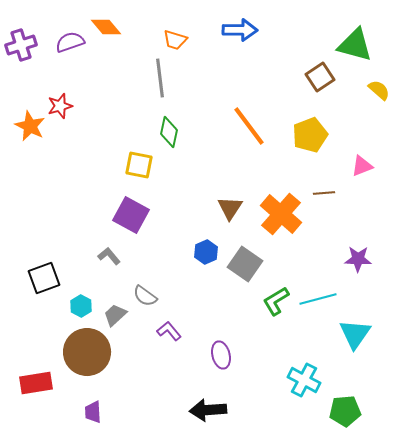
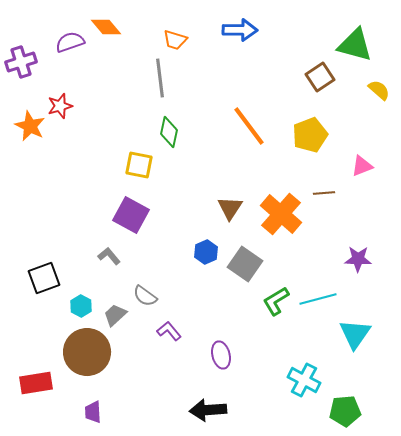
purple cross: moved 17 px down
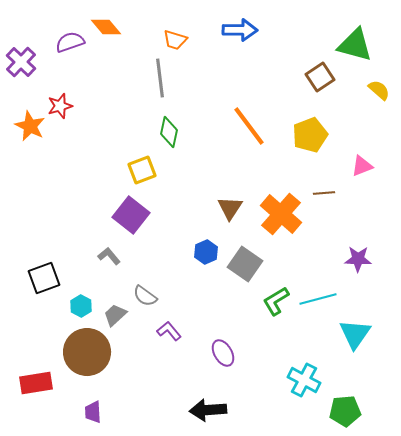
purple cross: rotated 28 degrees counterclockwise
yellow square: moved 3 px right, 5 px down; rotated 32 degrees counterclockwise
purple square: rotated 9 degrees clockwise
purple ellipse: moved 2 px right, 2 px up; rotated 16 degrees counterclockwise
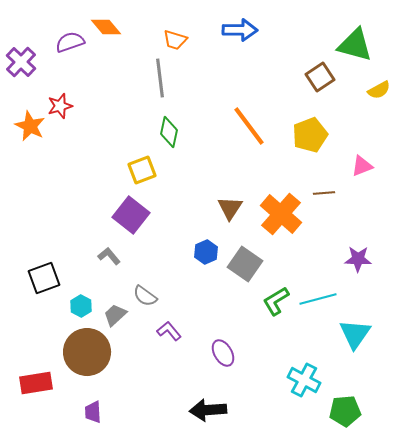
yellow semicircle: rotated 110 degrees clockwise
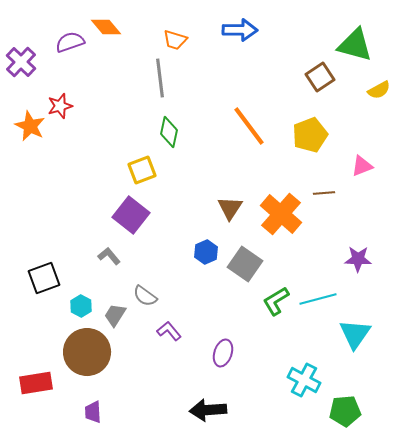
gray trapezoid: rotated 15 degrees counterclockwise
purple ellipse: rotated 48 degrees clockwise
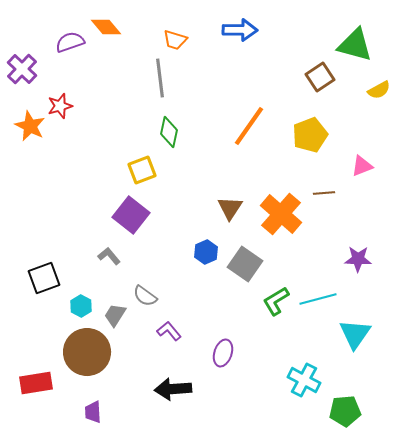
purple cross: moved 1 px right, 7 px down
orange line: rotated 72 degrees clockwise
black arrow: moved 35 px left, 21 px up
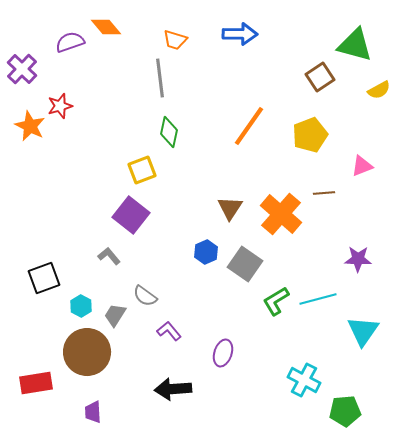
blue arrow: moved 4 px down
cyan triangle: moved 8 px right, 3 px up
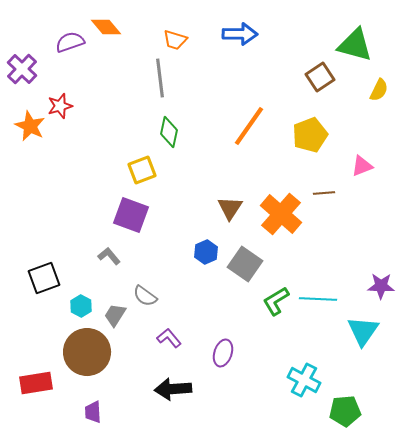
yellow semicircle: rotated 35 degrees counterclockwise
purple square: rotated 18 degrees counterclockwise
purple star: moved 23 px right, 27 px down
cyan line: rotated 18 degrees clockwise
purple L-shape: moved 7 px down
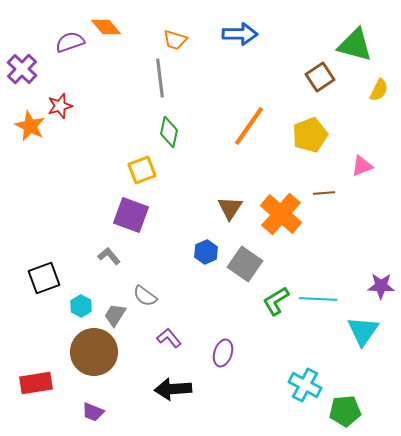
brown circle: moved 7 px right
cyan cross: moved 1 px right, 5 px down
purple trapezoid: rotated 65 degrees counterclockwise
